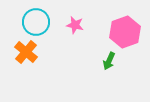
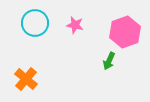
cyan circle: moved 1 px left, 1 px down
orange cross: moved 27 px down
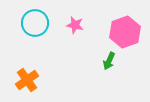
orange cross: moved 1 px right, 1 px down; rotated 15 degrees clockwise
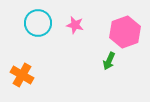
cyan circle: moved 3 px right
orange cross: moved 5 px left, 5 px up; rotated 25 degrees counterclockwise
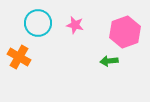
green arrow: rotated 60 degrees clockwise
orange cross: moved 3 px left, 18 px up
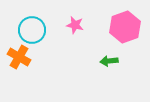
cyan circle: moved 6 px left, 7 px down
pink hexagon: moved 5 px up
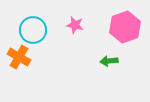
cyan circle: moved 1 px right
